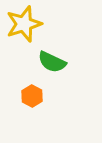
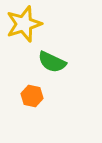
orange hexagon: rotated 15 degrees counterclockwise
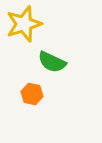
orange hexagon: moved 2 px up
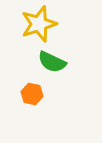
yellow star: moved 15 px right
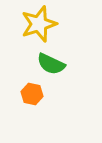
green semicircle: moved 1 px left, 2 px down
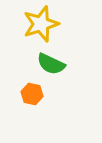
yellow star: moved 2 px right
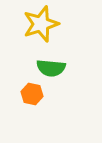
green semicircle: moved 4 px down; rotated 20 degrees counterclockwise
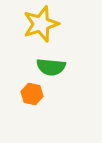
green semicircle: moved 1 px up
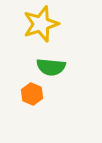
orange hexagon: rotated 10 degrees clockwise
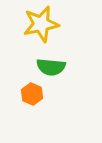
yellow star: rotated 6 degrees clockwise
